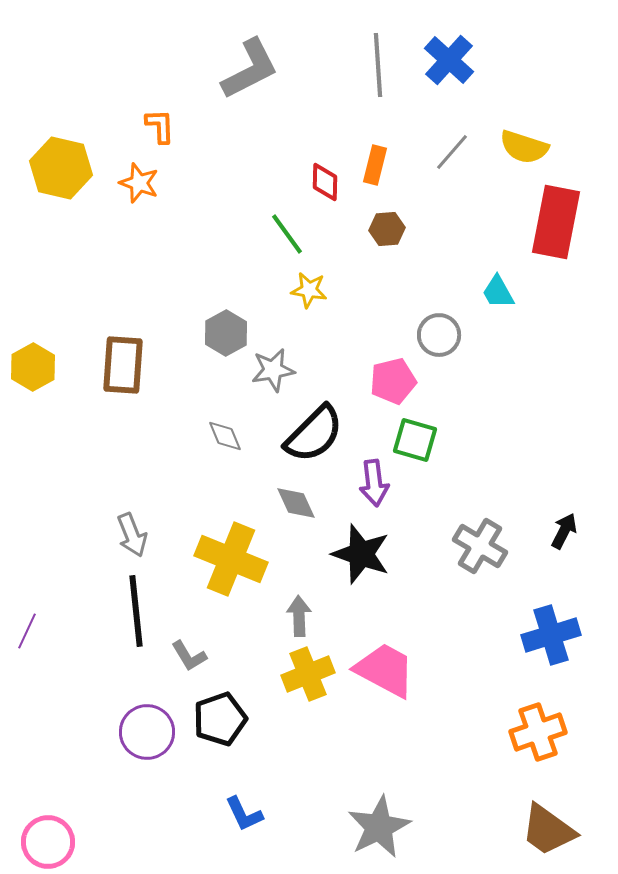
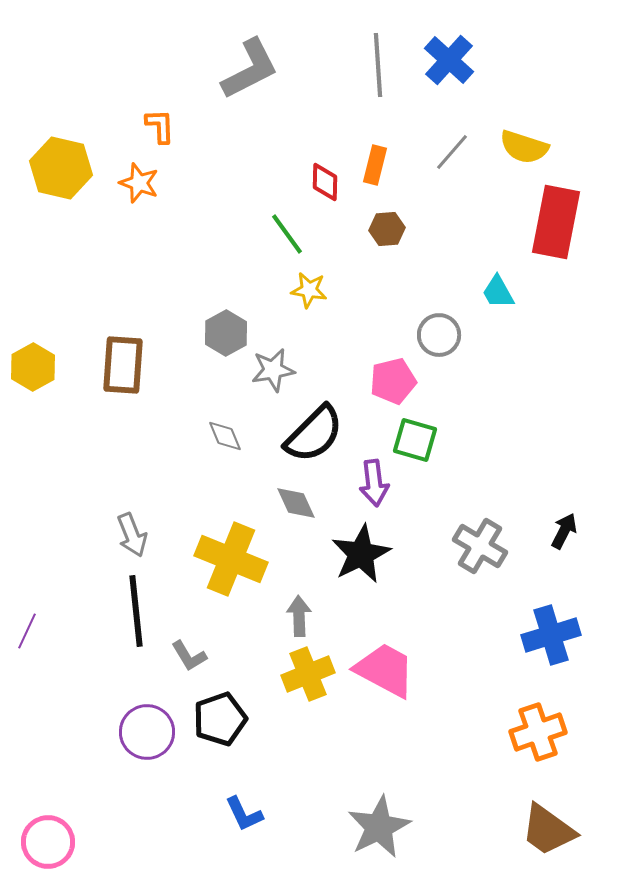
black star at (361, 554): rotated 26 degrees clockwise
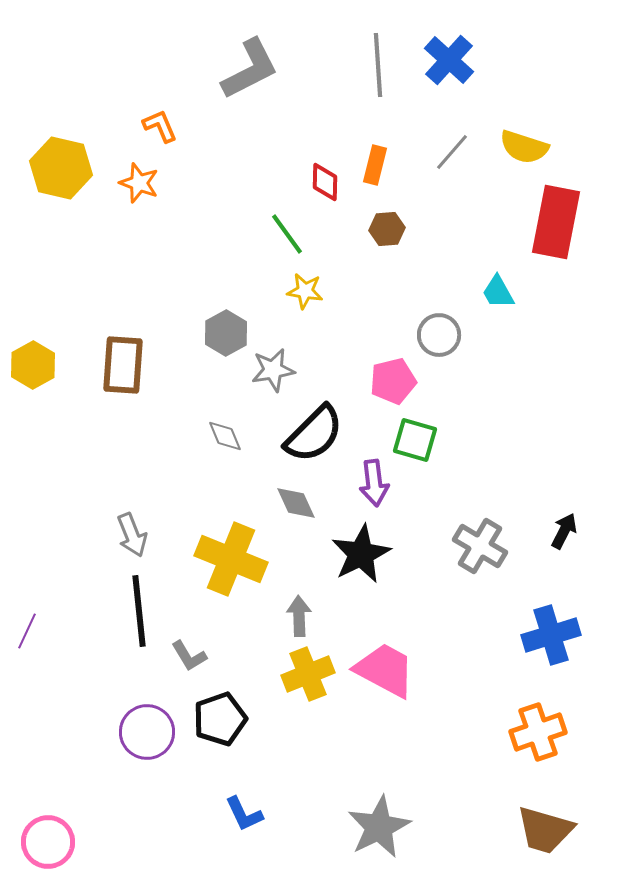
orange L-shape at (160, 126): rotated 21 degrees counterclockwise
yellow star at (309, 290): moved 4 px left, 1 px down
yellow hexagon at (33, 367): moved 2 px up
black line at (136, 611): moved 3 px right
brown trapezoid at (548, 830): moved 3 px left; rotated 20 degrees counterclockwise
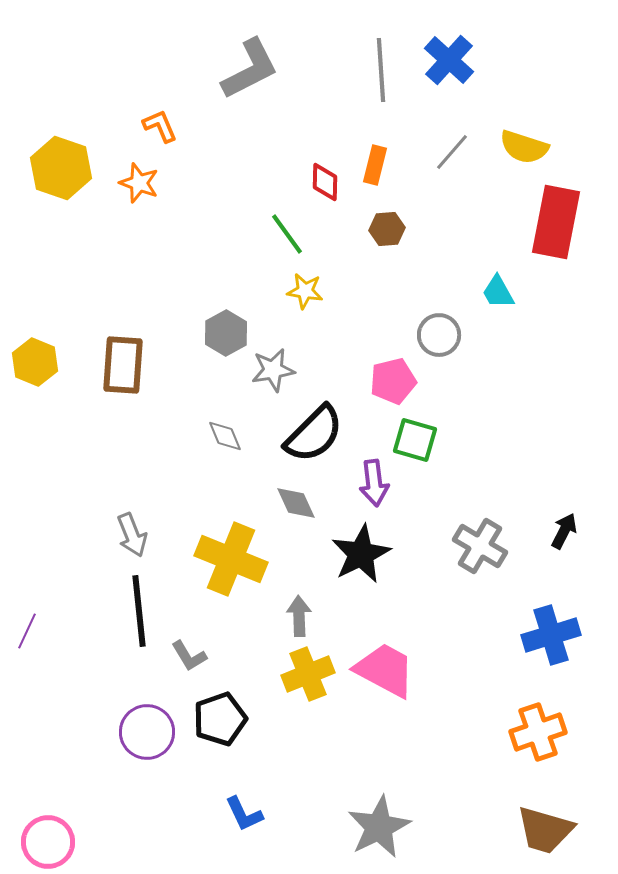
gray line at (378, 65): moved 3 px right, 5 px down
yellow hexagon at (61, 168): rotated 6 degrees clockwise
yellow hexagon at (33, 365): moved 2 px right, 3 px up; rotated 9 degrees counterclockwise
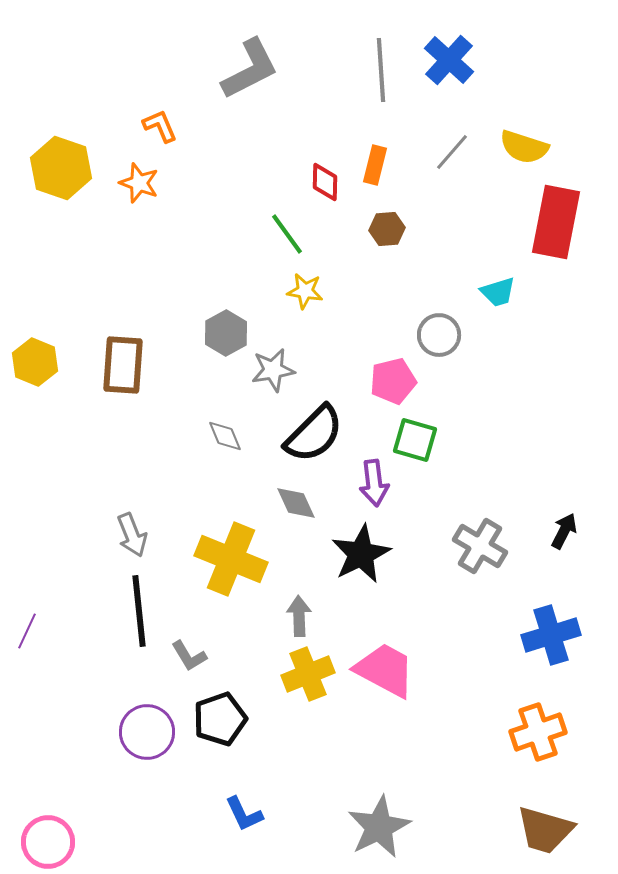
cyan trapezoid at (498, 292): rotated 78 degrees counterclockwise
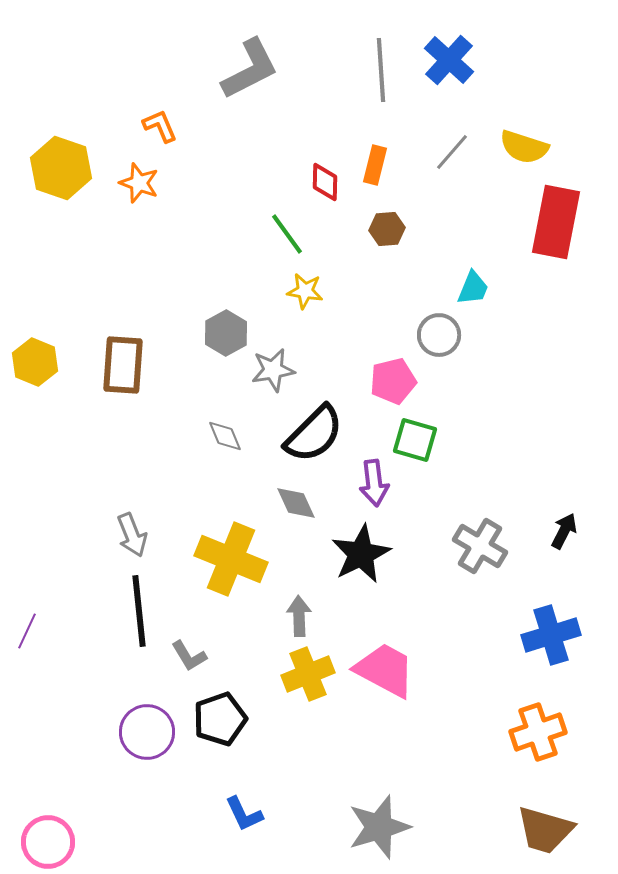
cyan trapezoid at (498, 292): moved 25 px left, 4 px up; rotated 51 degrees counterclockwise
gray star at (379, 827): rotated 10 degrees clockwise
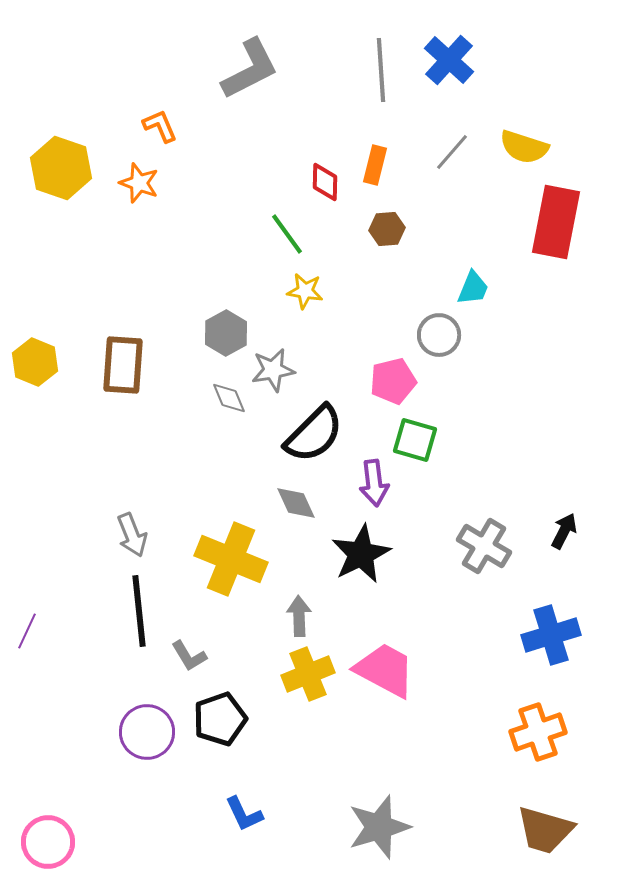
gray diamond at (225, 436): moved 4 px right, 38 px up
gray cross at (480, 546): moved 4 px right
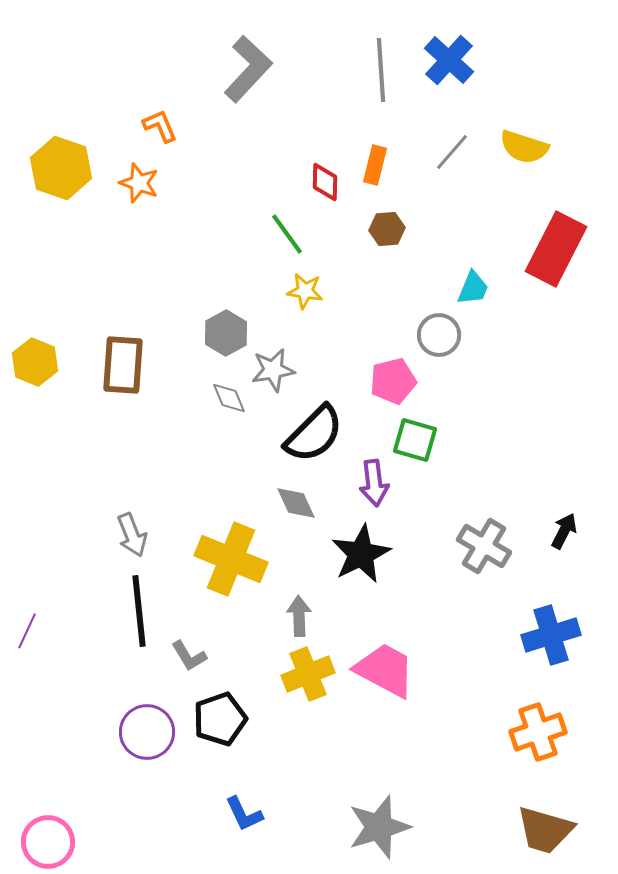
gray L-shape at (250, 69): moved 2 px left; rotated 20 degrees counterclockwise
red rectangle at (556, 222): moved 27 px down; rotated 16 degrees clockwise
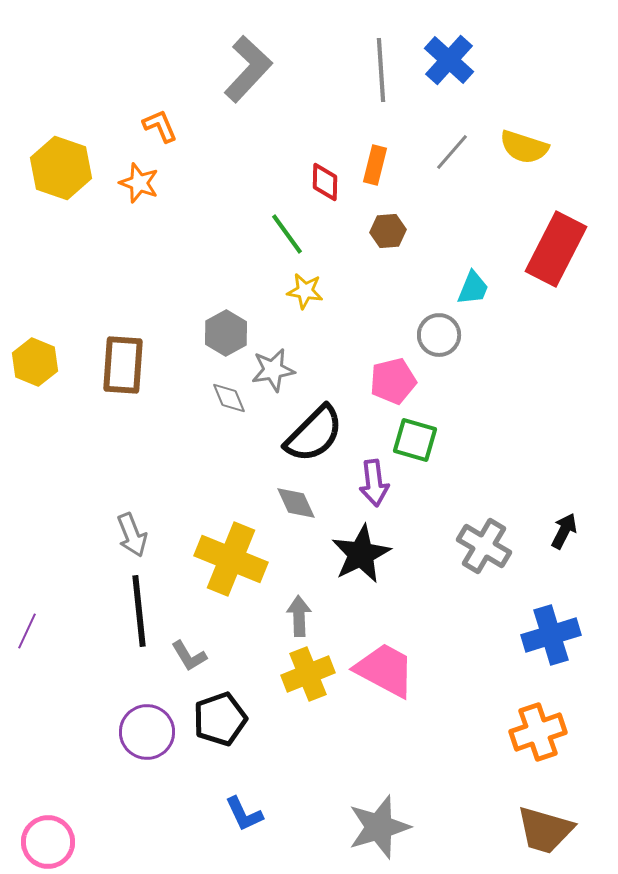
brown hexagon at (387, 229): moved 1 px right, 2 px down
